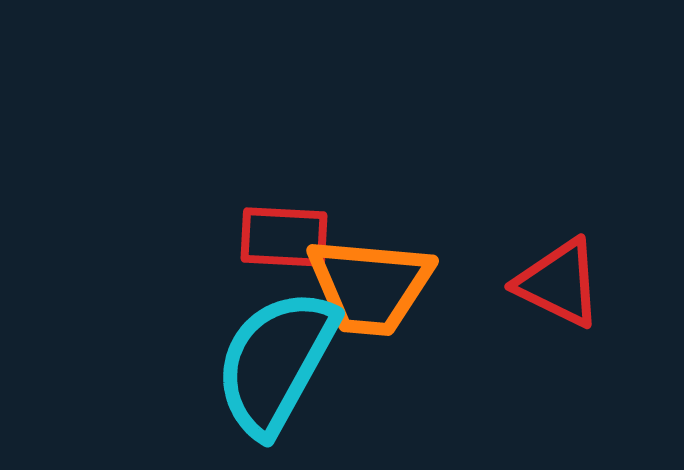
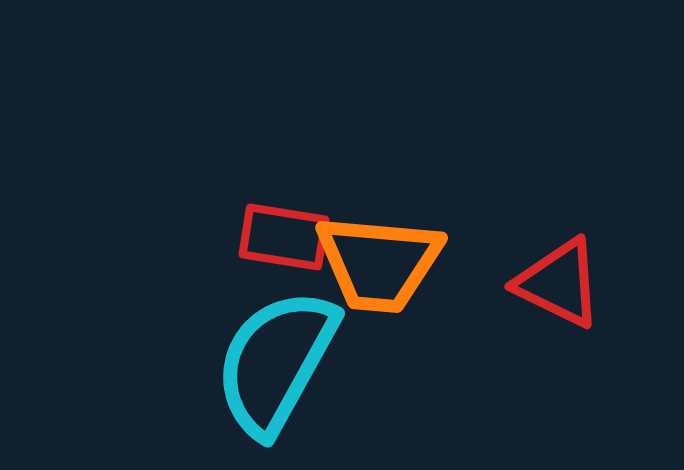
red rectangle: rotated 6 degrees clockwise
orange trapezoid: moved 9 px right, 23 px up
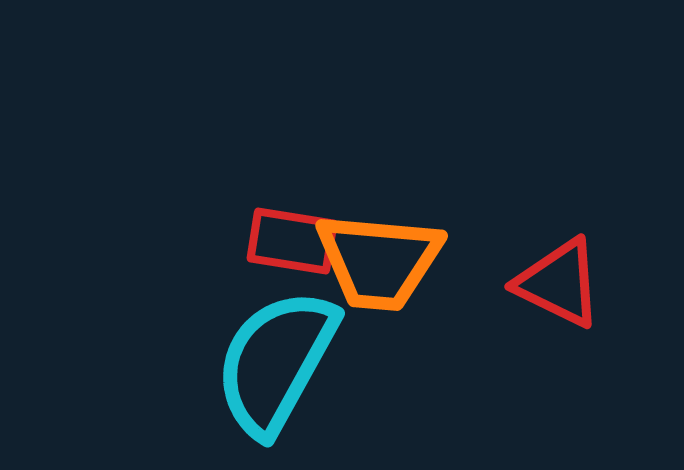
red rectangle: moved 8 px right, 4 px down
orange trapezoid: moved 2 px up
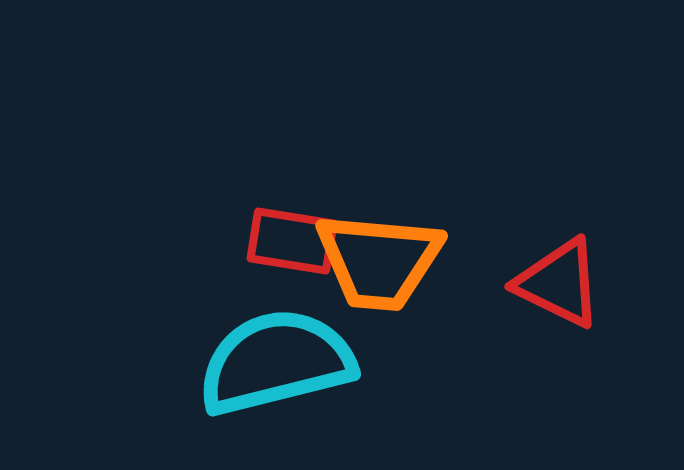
cyan semicircle: rotated 47 degrees clockwise
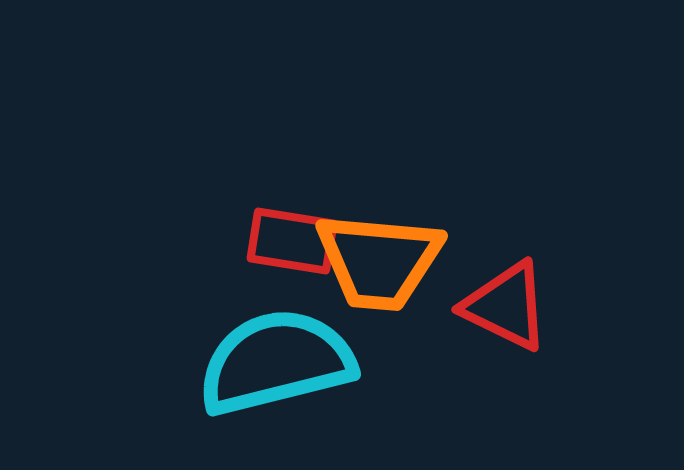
red triangle: moved 53 px left, 23 px down
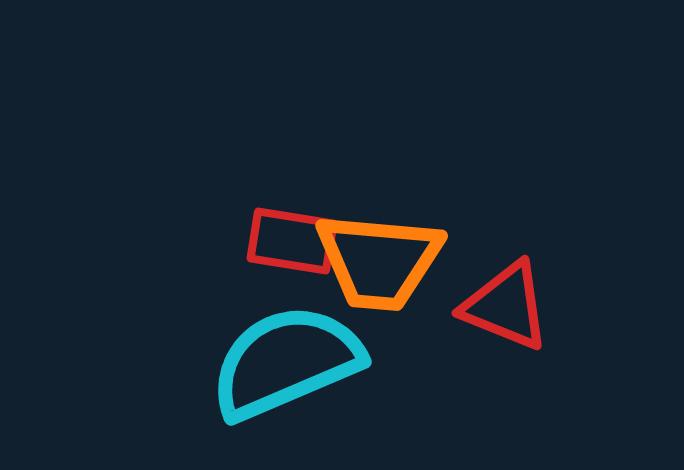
red triangle: rotated 4 degrees counterclockwise
cyan semicircle: moved 10 px right; rotated 9 degrees counterclockwise
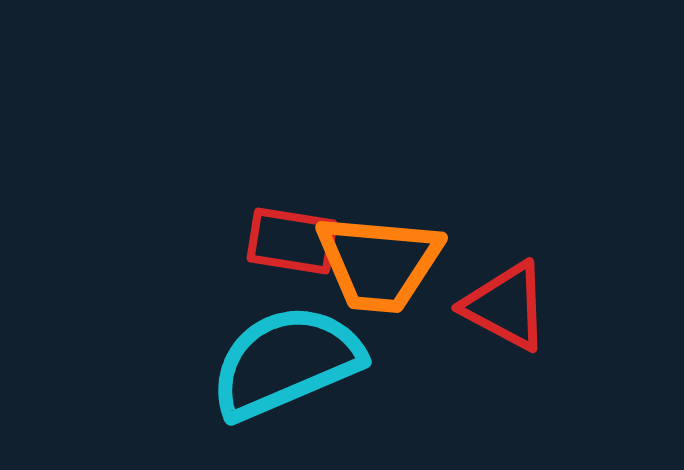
orange trapezoid: moved 2 px down
red triangle: rotated 6 degrees clockwise
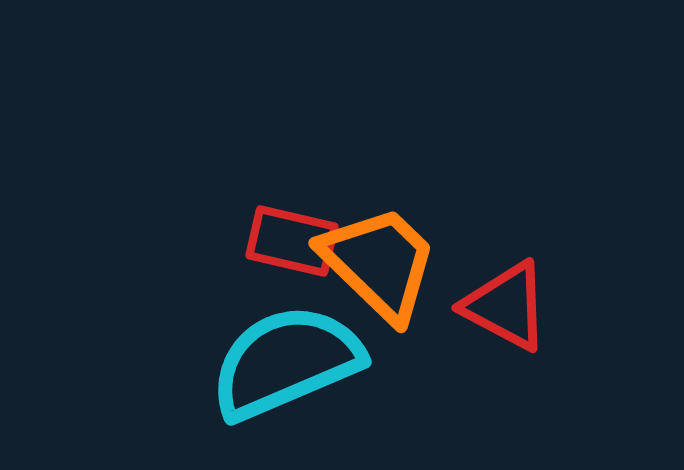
red rectangle: rotated 4 degrees clockwise
orange trapezoid: rotated 141 degrees counterclockwise
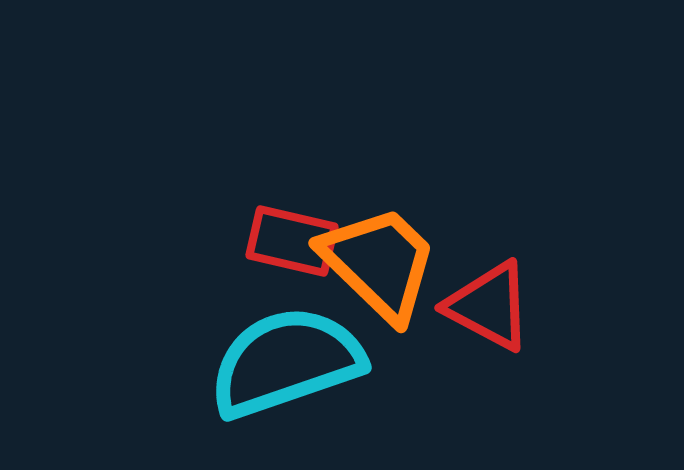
red triangle: moved 17 px left
cyan semicircle: rotated 4 degrees clockwise
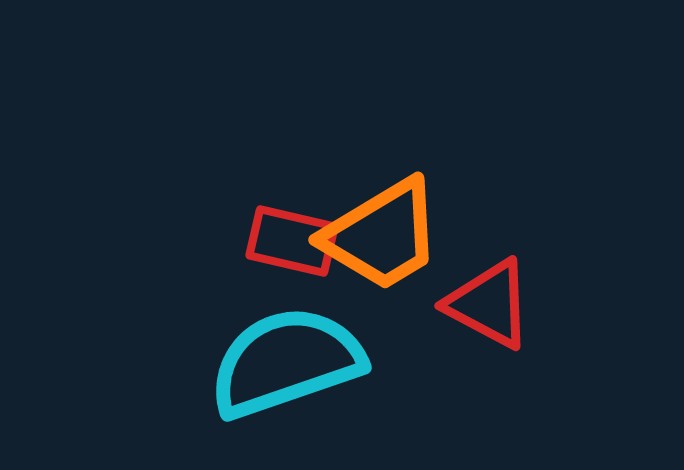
orange trapezoid: moved 3 px right, 28 px up; rotated 105 degrees clockwise
red triangle: moved 2 px up
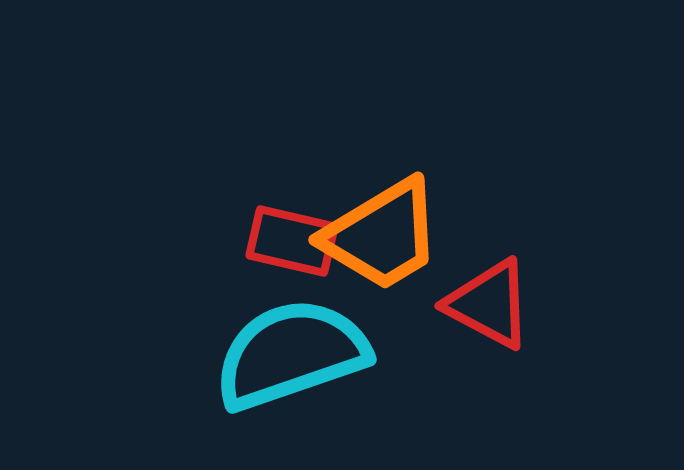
cyan semicircle: moved 5 px right, 8 px up
